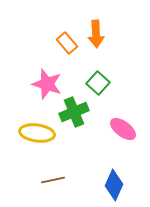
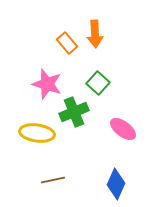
orange arrow: moved 1 px left
blue diamond: moved 2 px right, 1 px up
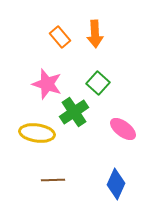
orange rectangle: moved 7 px left, 6 px up
green cross: rotated 12 degrees counterclockwise
brown line: rotated 10 degrees clockwise
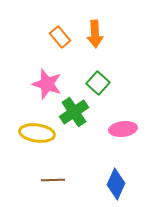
pink ellipse: rotated 44 degrees counterclockwise
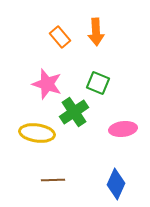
orange arrow: moved 1 px right, 2 px up
green square: rotated 20 degrees counterclockwise
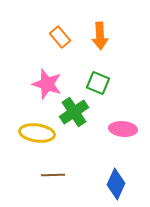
orange arrow: moved 4 px right, 4 px down
pink ellipse: rotated 12 degrees clockwise
brown line: moved 5 px up
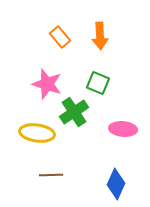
brown line: moved 2 px left
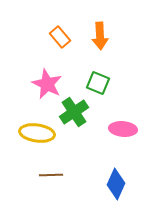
pink star: rotated 8 degrees clockwise
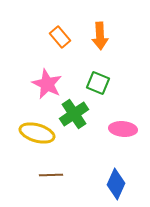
green cross: moved 2 px down
yellow ellipse: rotated 8 degrees clockwise
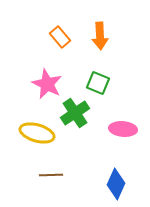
green cross: moved 1 px right, 1 px up
